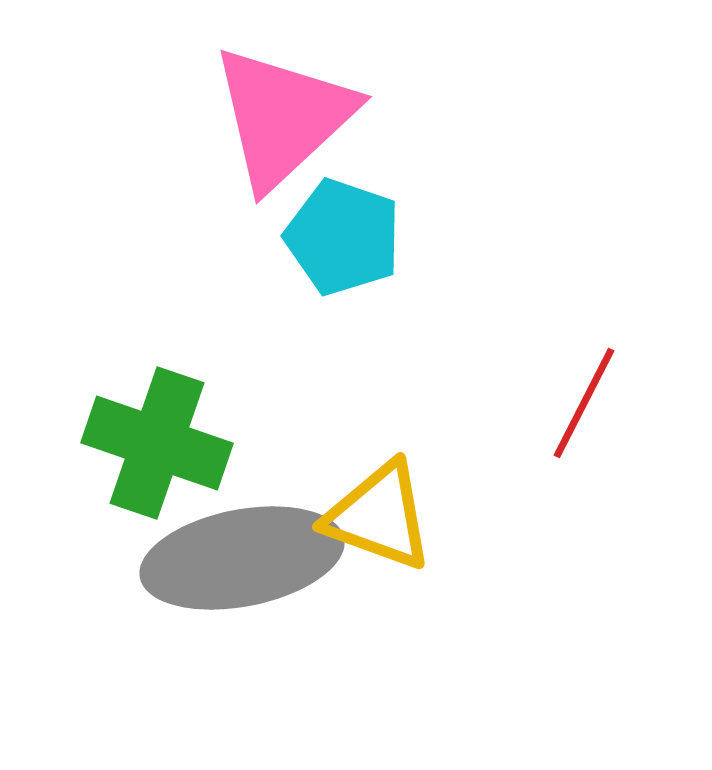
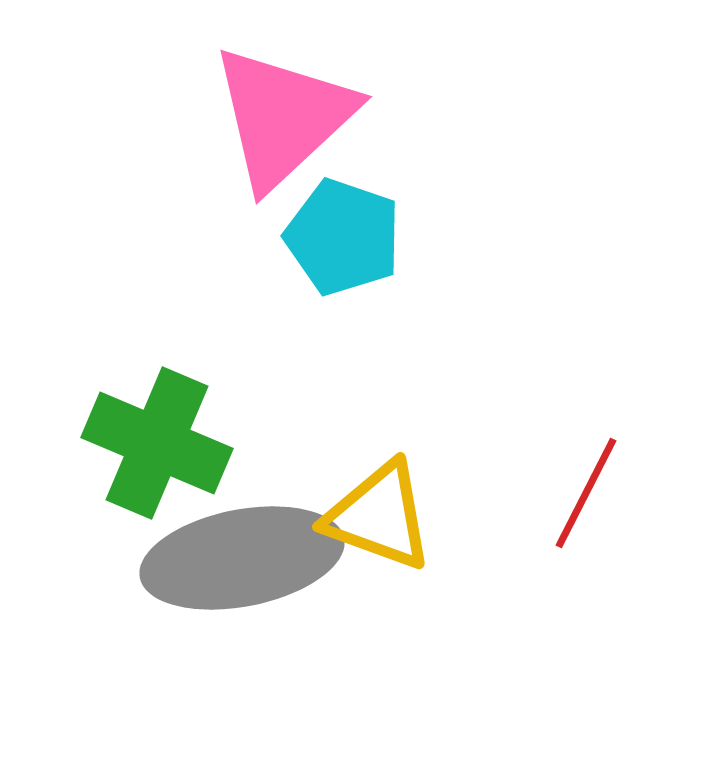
red line: moved 2 px right, 90 px down
green cross: rotated 4 degrees clockwise
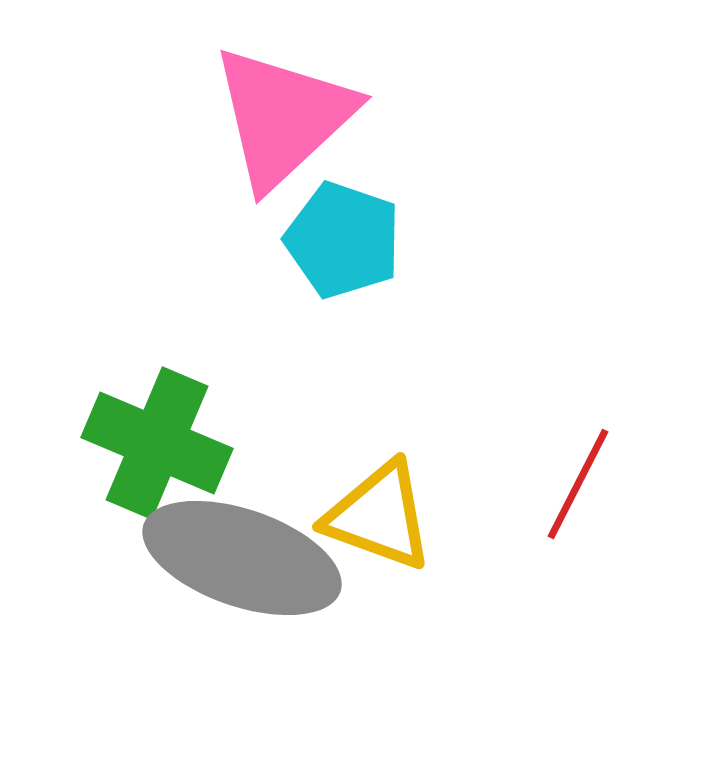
cyan pentagon: moved 3 px down
red line: moved 8 px left, 9 px up
gray ellipse: rotated 30 degrees clockwise
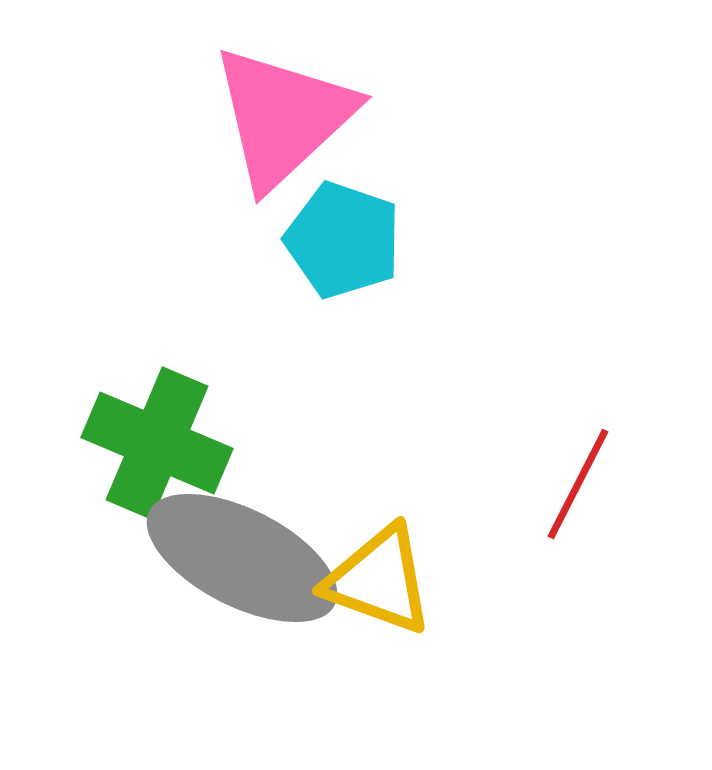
yellow triangle: moved 64 px down
gray ellipse: rotated 8 degrees clockwise
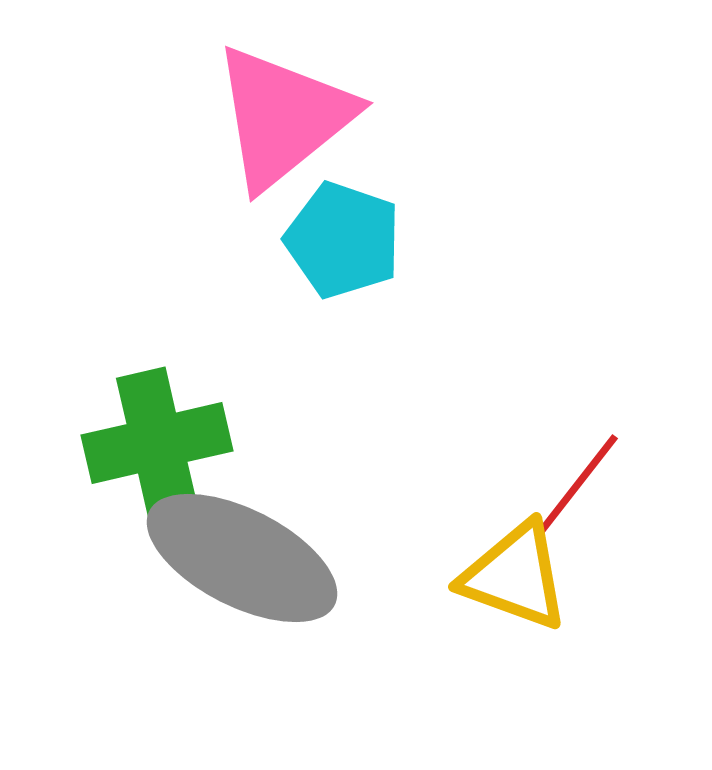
pink triangle: rotated 4 degrees clockwise
green cross: rotated 36 degrees counterclockwise
red line: rotated 11 degrees clockwise
yellow triangle: moved 136 px right, 4 px up
